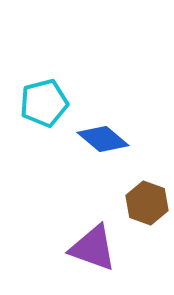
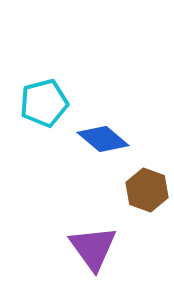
brown hexagon: moved 13 px up
purple triangle: rotated 34 degrees clockwise
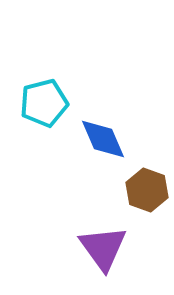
blue diamond: rotated 27 degrees clockwise
purple triangle: moved 10 px right
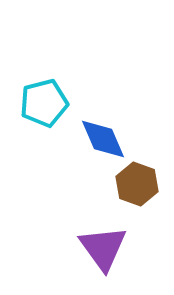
brown hexagon: moved 10 px left, 6 px up
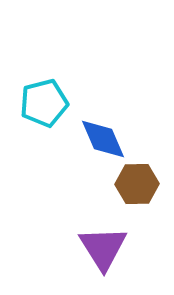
brown hexagon: rotated 21 degrees counterclockwise
purple triangle: rotated 4 degrees clockwise
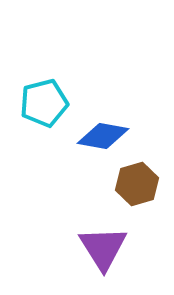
blue diamond: moved 3 px up; rotated 57 degrees counterclockwise
brown hexagon: rotated 15 degrees counterclockwise
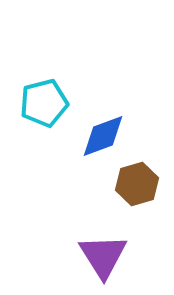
blue diamond: rotated 30 degrees counterclockwise
purple triangle: moved 8 px down
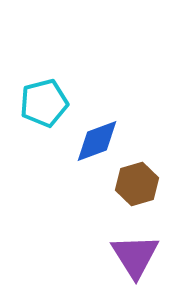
blue diamond: moved 6 px left, 5 px down
purple triangle: moved 32 px right
